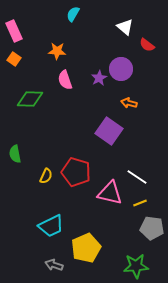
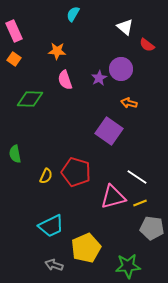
pink triangle: moved 3 px right, 4 px down; rotated 28 degrees counterclockwise
green star: moved 8 px left
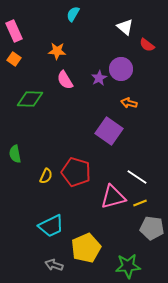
pink semicircle: rotated 12 degrees counterclockwise
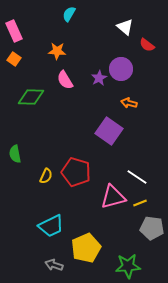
cyan semicircle: moved 4 px left
green diamond: moved 1 px right, 2 px up
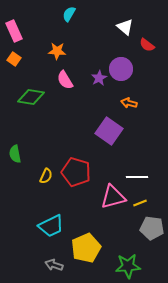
green diamond: rotated 8 degrees clockwise
white line: rotated 35 degrees counterclockwise
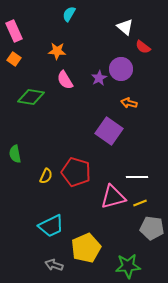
red semicircle: moved 4 px left, 2 px down
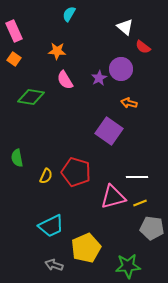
green semicircle: moved 2 px right, 4 px down
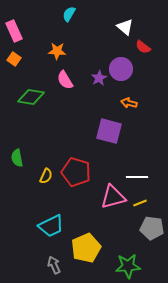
purple square: rotated 20 degrees counterclockwise
gray arrow: rotated 48 degrees clockwise
